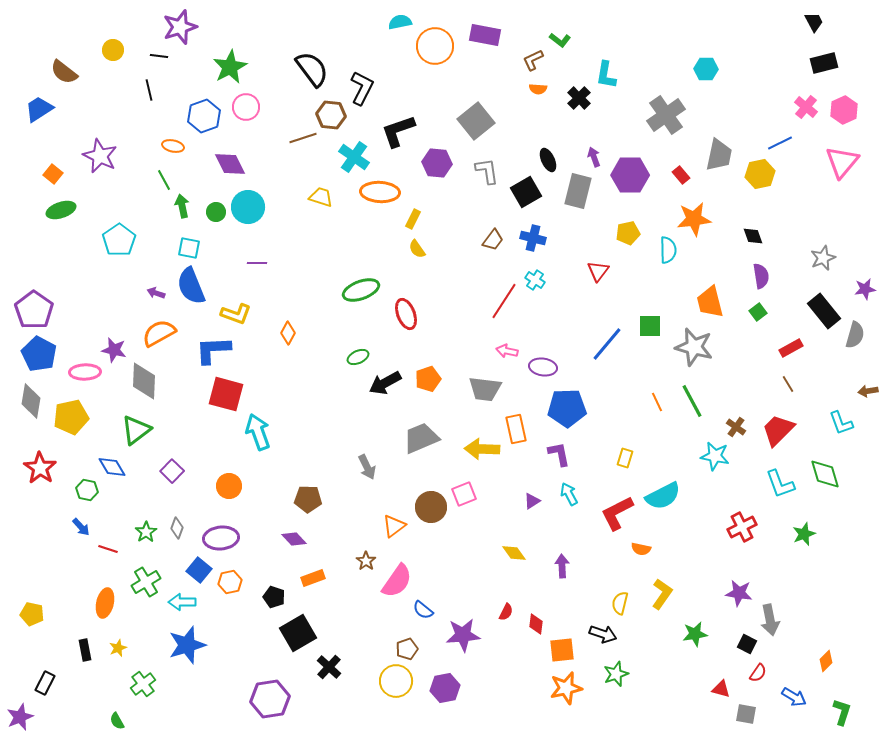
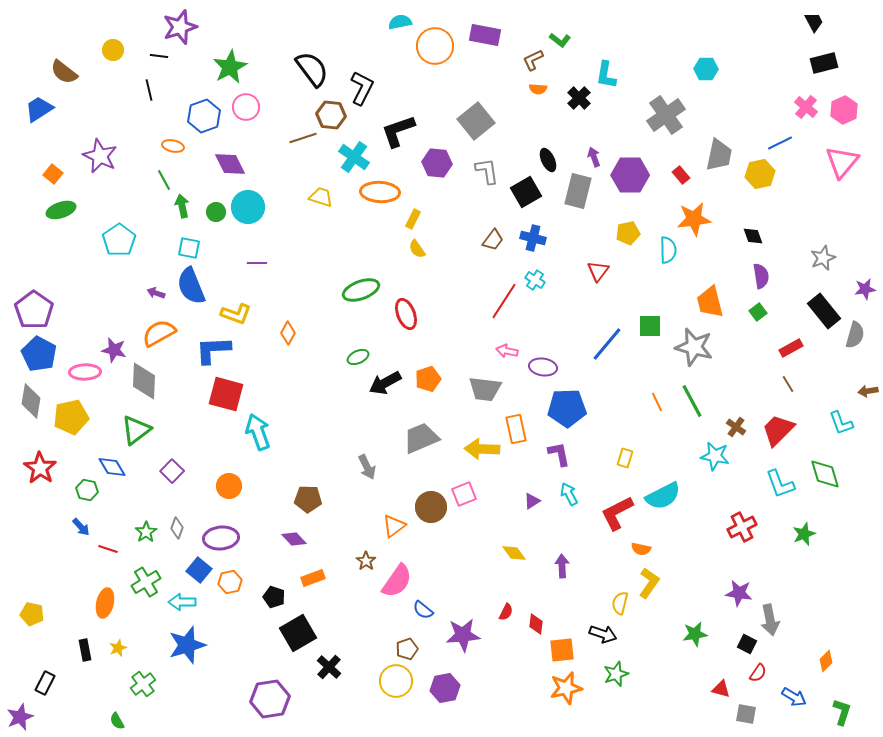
yellow L-shape at (662, 594): moved 13 px left, 11 px up
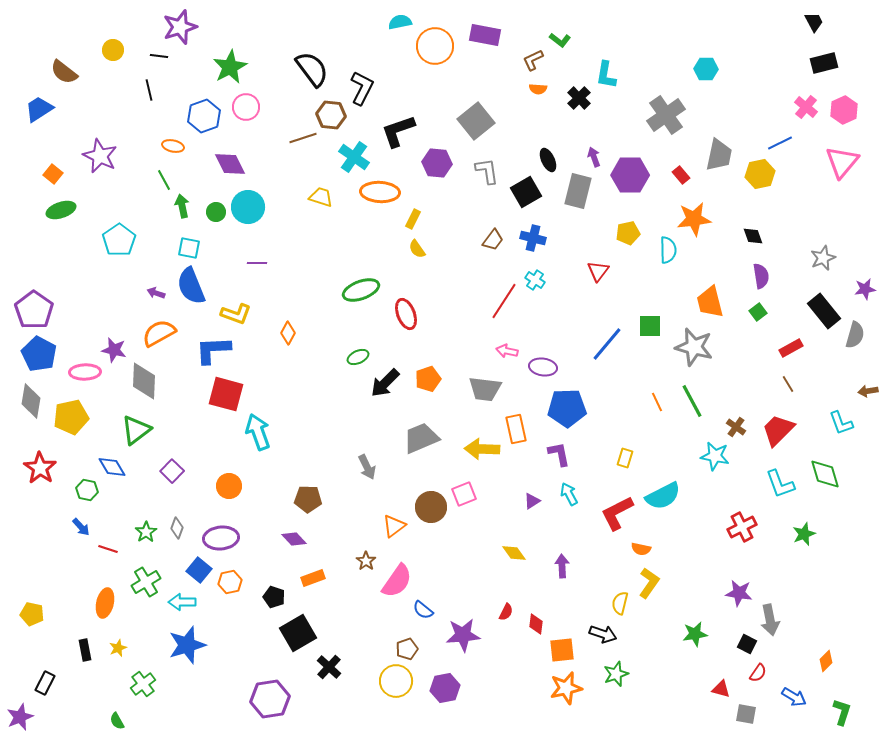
black arrow at (385, 383): rotated 16 degrees counterclockwise
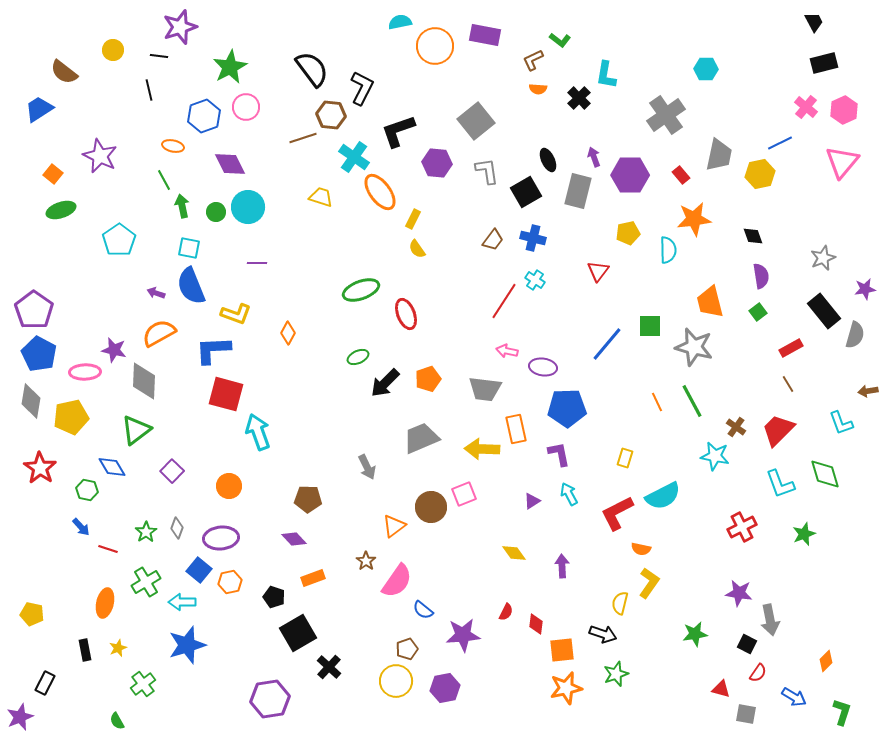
orange ellipse at (380, 192): rotated 51 degrees clockwise
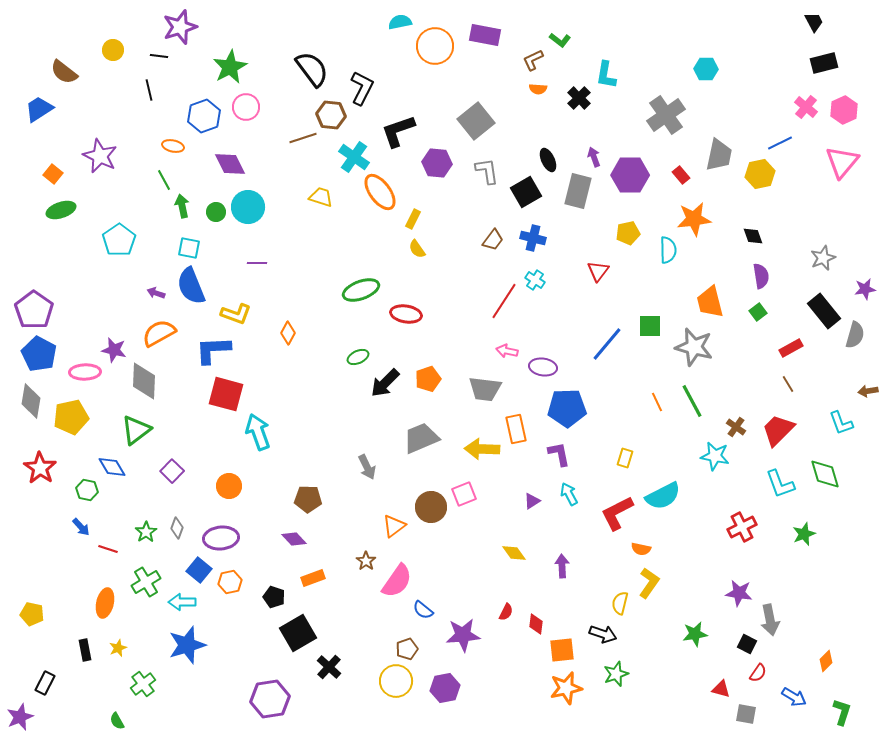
red ellipse at (406, 314): rotated 60 degrees counterclockwise
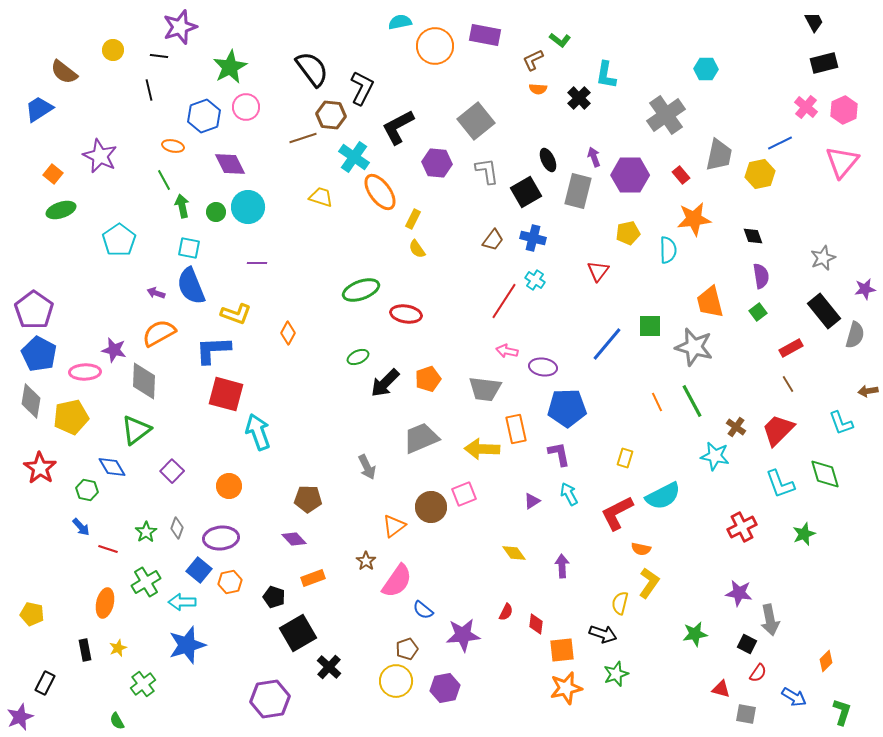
black L-shape at (398, 131): moved 4 px up; rotated 9 degrees counterclockwise
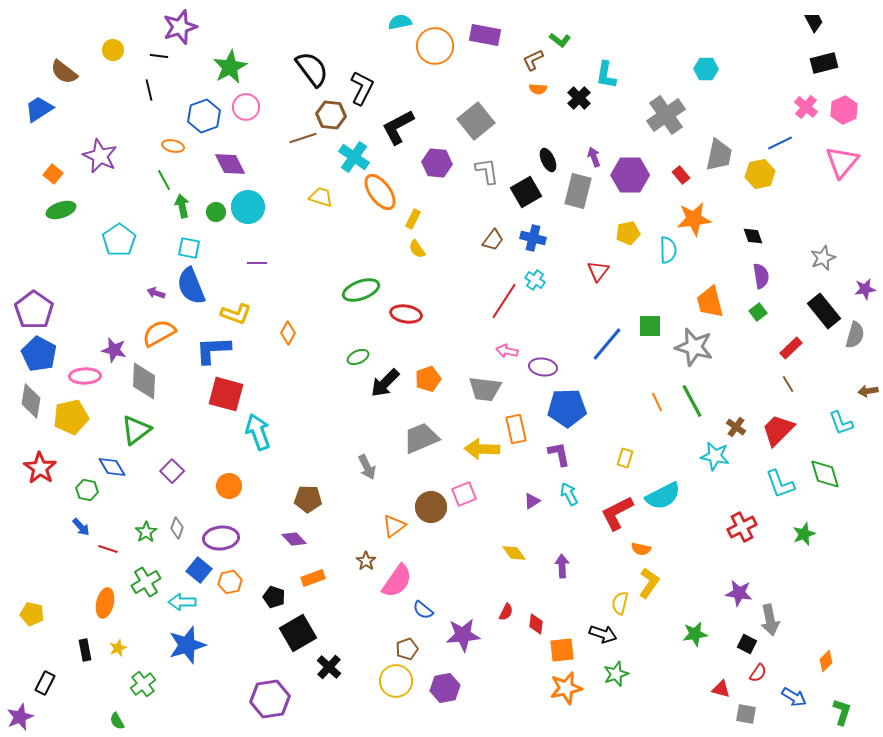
red rectangle at (791, 348): rotated 15 degrees counterclockwise
pink ellipse at (85, 372): moved 4 px down
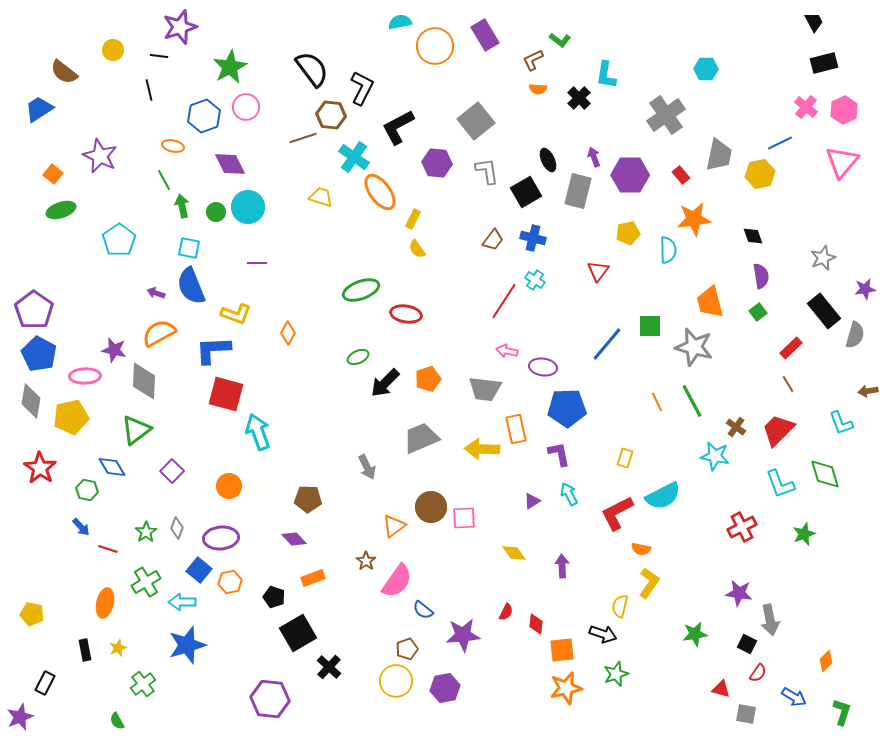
purple rectangle at (485, 35): rotated 48 degrees clockwise
pink square at (464, 494): moved 24 px down; rotated 20 degrees clockwise
yellow semicircle at (620, 603): moved 3 px down
purple hexagon at (270, 699): rotated 15 degrees clockwise
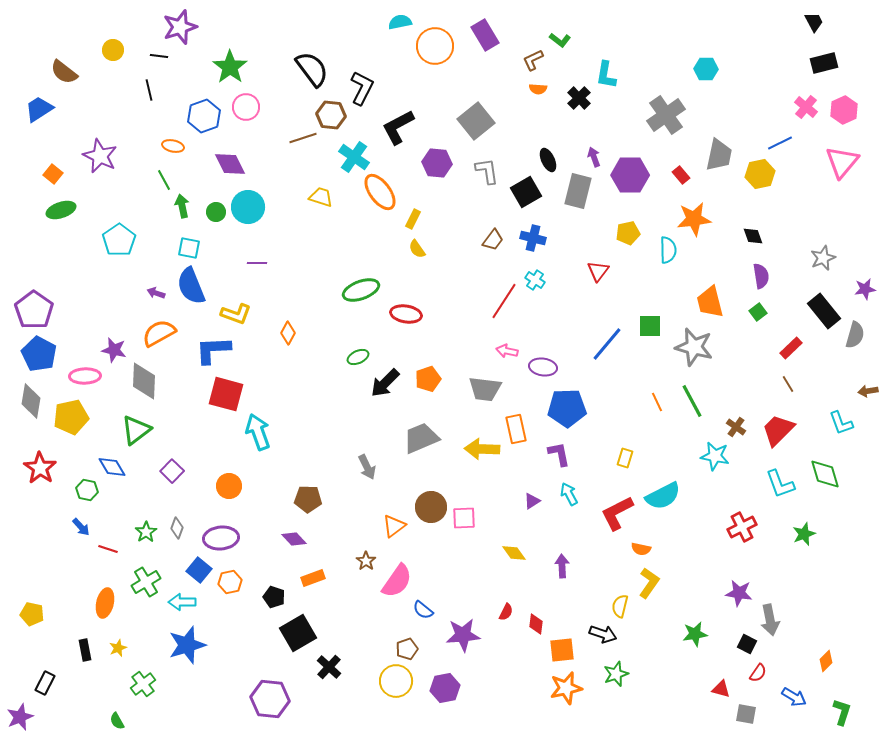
green star at (230, 67): rotated 8 degrees counterclockwise
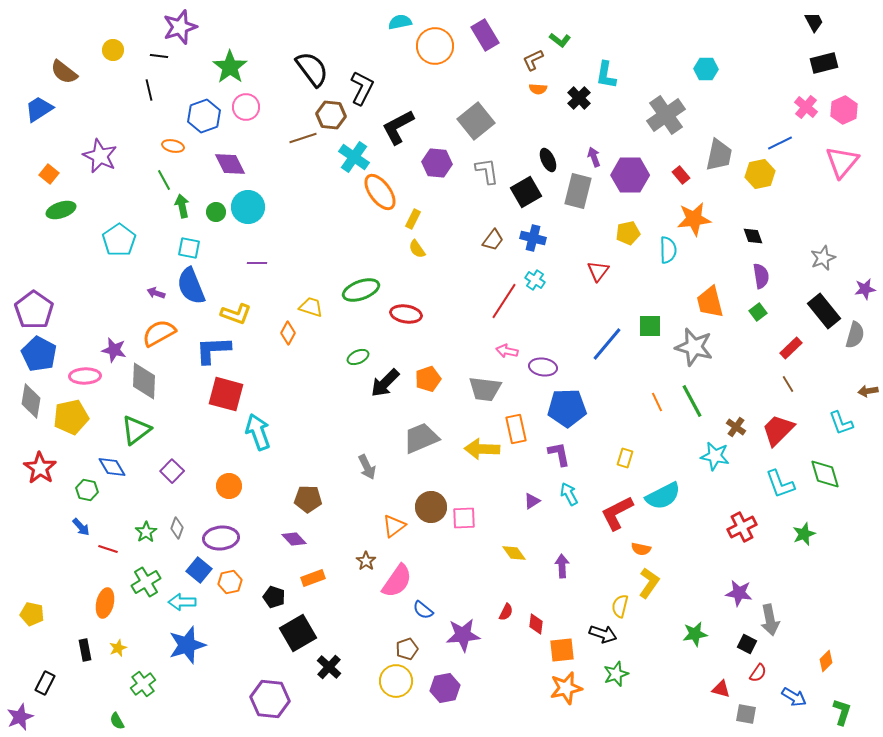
orange square at (53, 174): moved 4 px left
yellow trapezoid at (321, 197): moved 10 px left, 110 px down
